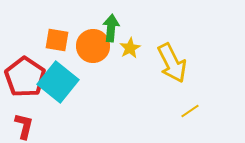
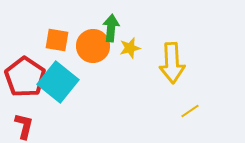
yellow star: rotated 15 degrees clockwise
yellow arrow: rotated 24 degrees clockwise
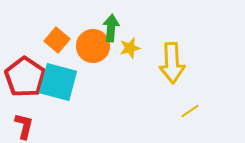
orange square: rotated 30 degrees clockwise
cyan square: rotated 24 degrees counterclockwise
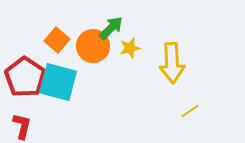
green arrow: rotated 40 degrees clockwise
red L-shape: moved 2 px left
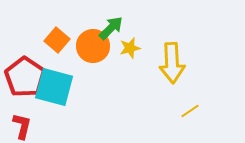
cyan square: moved 4 px left, 5 px down
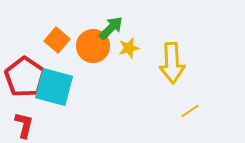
yellow star: moved 1 px left
red L-shape: moved 2 px right, 1 px up
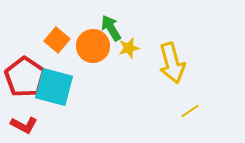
green arrow: rotated 76 degrees counterclockwise
yellow arrow: rotated 12 degrees counterclockwise
red L-shape: rotated 104 degrees clockwise
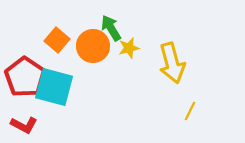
yellow line: rotated 30 degrees counterclockwise
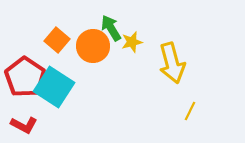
yellow star: moved 3 px right, 6 px up
cyan square: rotated 18 degrees clockwise
